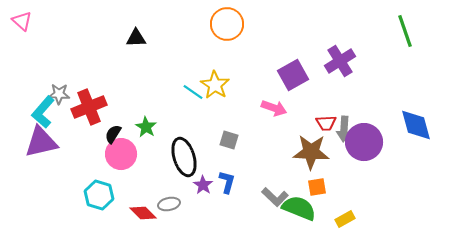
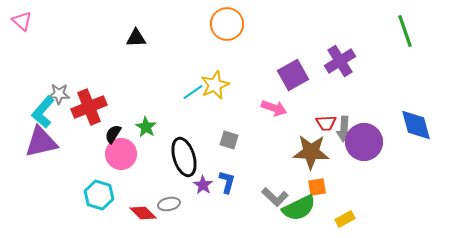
yellow star: rotated 16 degrees clockwise
cyan line: rotated 70 degrees counterclockwise
green semicircle: rotated 132 degrees clockwise
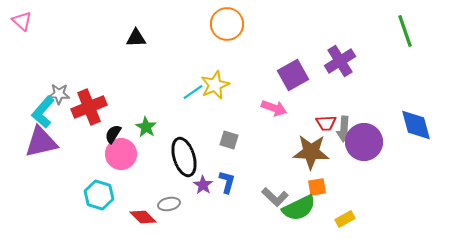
red diamond: moved 4 px down
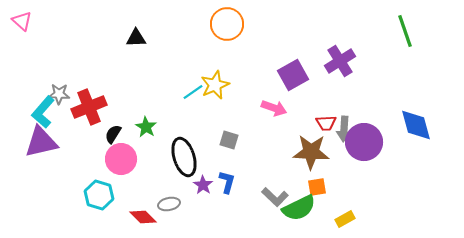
pink circle: moved 5 px down
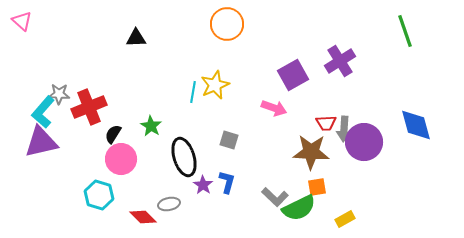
cyan line: rotated 45 degrees counterclockwise
green star: moved 5 px right, 1 px up
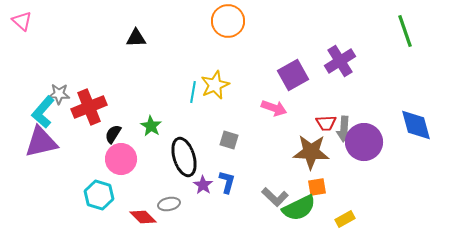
orange circle: moved 1 px right, 3 px up
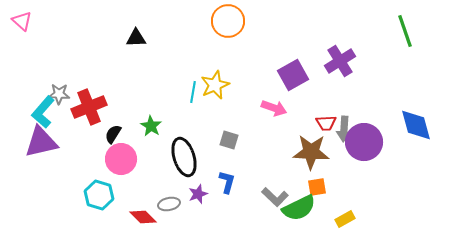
purple star: moved 5 px left, 9 px down; rotated 18 degrees clockwise
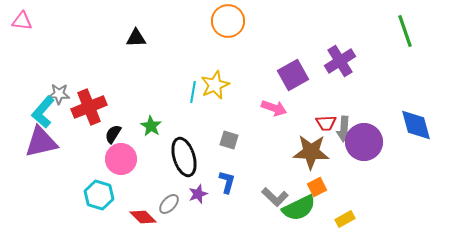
pink triangle: rotated 35 degrees counterclockwise
orange square: rotated 18 degrees counterclockwise
gray ellipse: rotated 35 degrees counterclockwise
